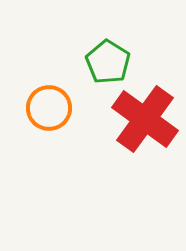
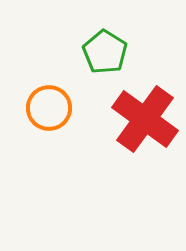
green pentagon: moved 3 px left, 10 px up
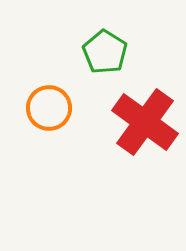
red cross: moved 3 px down
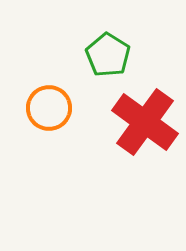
green pentagon: moved 3 px right, 3 px down
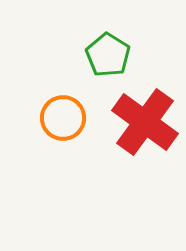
orange circle: moved 14 px right, 10 px down
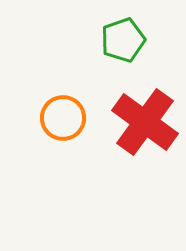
green pentagon: moved 15 px right, 15 px up; rotated 21 degrees clockwise
